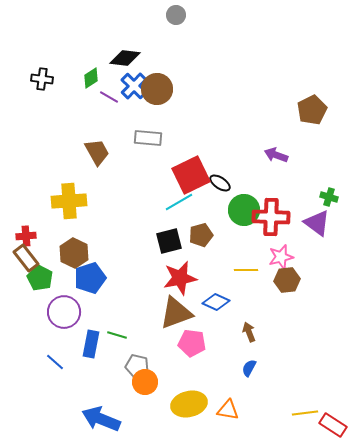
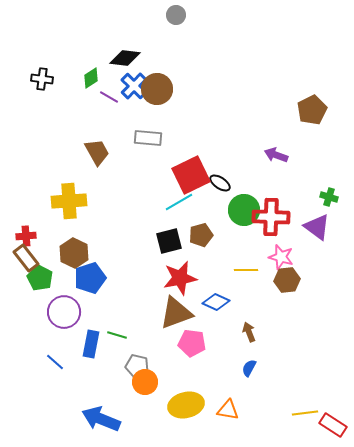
purple triangle at (317, 223): moved 4 px down
pink star at (281, 257): rotated 30 degrees clockwise
yellow ellipse at (189, 404): moved 3 px left, 1 px down
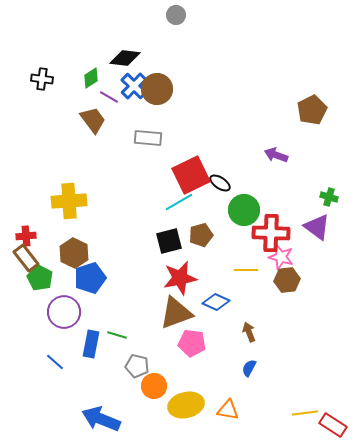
brown trapezoid at (97, 152): moved 4 px left, 32 px up; rotated 8 degrees counterclockwise
red cross at (271, 217): moved 16 px down
orange circle at (145, 382): moved 9 px right, 4 px down
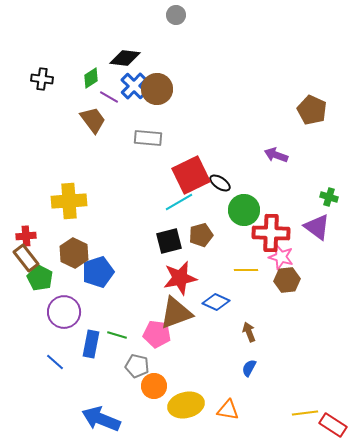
brown pentagon at (312, 110): rotated 20 degrees counterclockwise
blue pentagon at (90, 278): moved 8 px right, 6 px up
pink pentagon at (192, 343): moved 35 px left, 9 px up
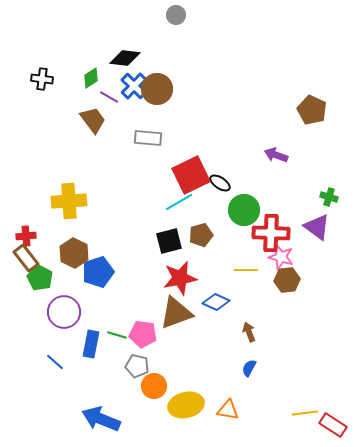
pink pentagon at (157, 334): moved 14 px left
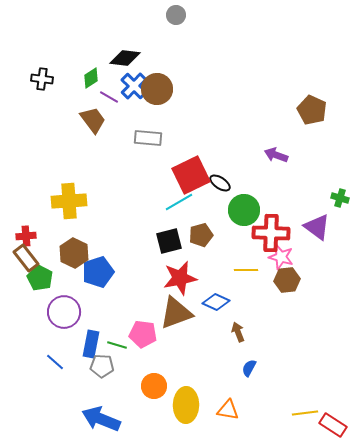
green cross at (329, 197): moved 11 px right, 1 px down
brown arrow at (249, 332): moved 11 px left
green line at (117, 335): moved 10 px down
gray pentagon at (137, 366): moved 35 px left; rotated 10 degrees counterclockwise
yellow ellipse at (186, 405): rotated 76 degrees counterclockwise
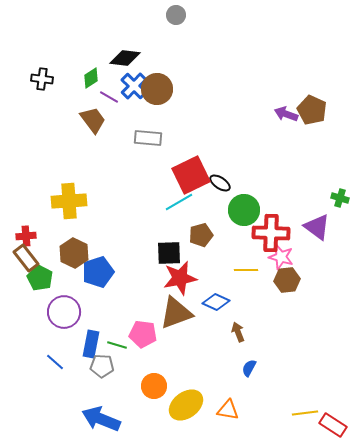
purple arrow at (276, 155): moved 10 px right, 41 px up
black square at (169, 241): moved 12 px down; rotated 12 degrees clockwise
yellow ellipse at (186, 405): rotated 52 degrees clockwise
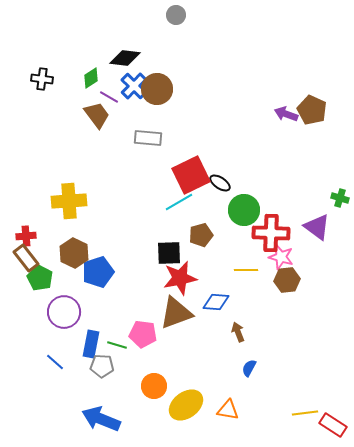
brown trapezoid at (93, 120): moved 4 px right, 5 px up
blue diamond at (216, 302): rotated 20 degrees counterclockwise
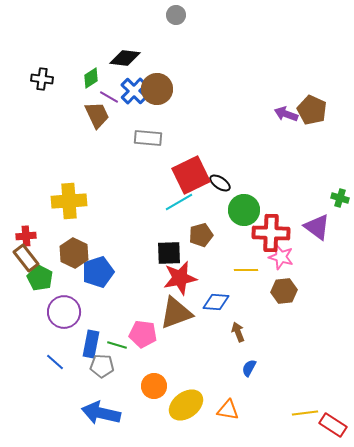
blue cross at (134, 86): moved 5 px down
brown trapezoid at (97, 115): rotated 12 degrees clockwise
brown hexagon at (287, 280): moved 3 px left, 11 px down
blue arrow at (101, 419): moved 6 px up; rotated 9 degrees counterclockwise
